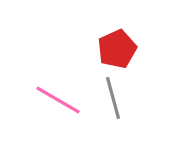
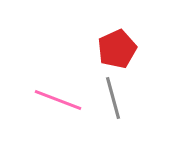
pink line: rotated 9 degrees counterclockwise
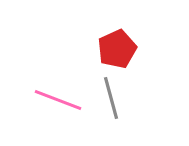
gray line: moved 2 px left
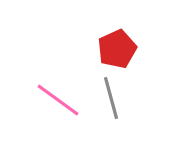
pink line: rotated 15 degrees clockwise
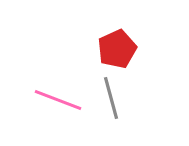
pink line: rotated 15 degrees counterclockwise
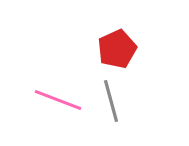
gray line: moved 3 px down
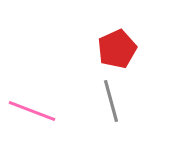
pink line: moved 26 px left, 11 px down
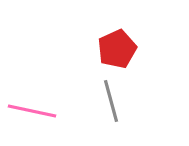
pink line: rotated 9 degrees counterclockwise
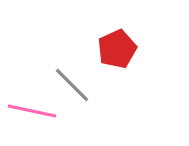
gray line: moved 39 px left, 16 px up; rotated 30 degrees counterclockwise
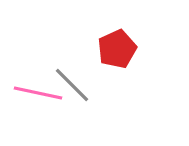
pink line: moved 6 px right, 18 px up
